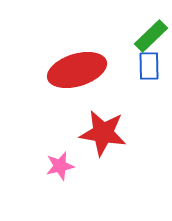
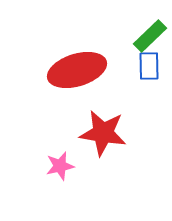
green rectangle: moved 1 px left
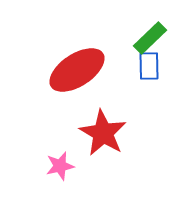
green rectangle: moved 2 px down
red ellipse: rotated 16 degrees counterclockwise
red star: rotated 21 degrees clockwise
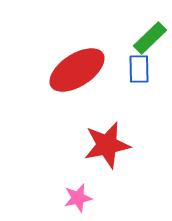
blue rectangle: moved 10 px left, 3 px down
red star: moved 4 px right, 12 px down; rotated 30 degrees clockwise
pink star: moved 18 px right, 32 px down
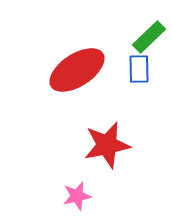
green rectangle: moved 1 px left, 1 px up
pink star: moved 1 px left, 2 px up
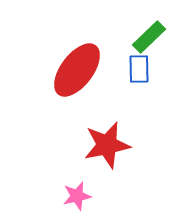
red ellipse: rotated 20 degrees counterclockwise
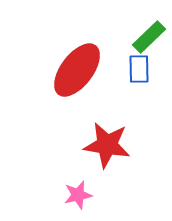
red star: rotated 21 degrees clockwise
pink star: moved 1 px right, 1 px up
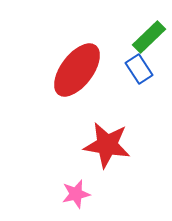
blue rectangle: rotated 32 degrees counterclockwise
pink star: moved 2 px left, 1 px up
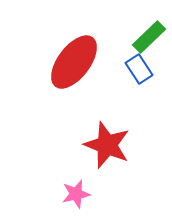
red ellipse: moved 3 px left, 8 px up
red star: rotated 12 degrees clockwise
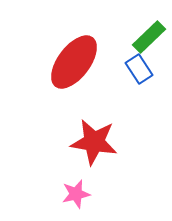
red star: moved 13 px left, 3 px up; rotated 12 degrees counterclockwise
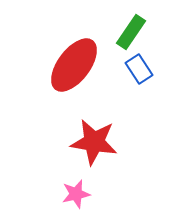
green rectangle: moved 18 px left, 5 px up; rotated 12 degrees counterclockwise
red ellipse: moved 3 px down
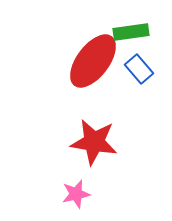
green rectangle: rotated 48 degrees clockwise
red ellipse: moved 19 px right, 4 px up
blue rectangle: rotated 8 degrees counterclockwise
